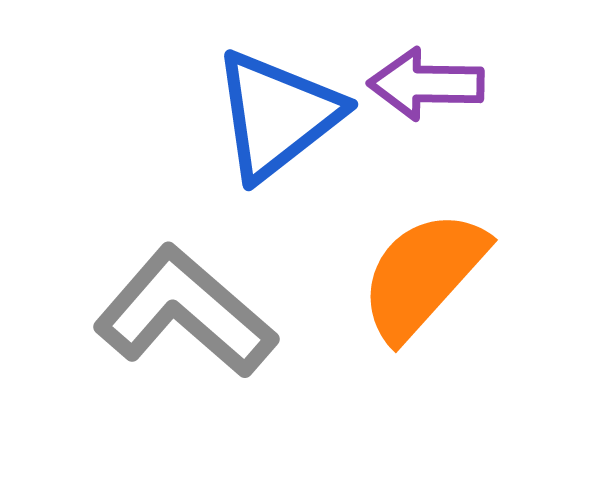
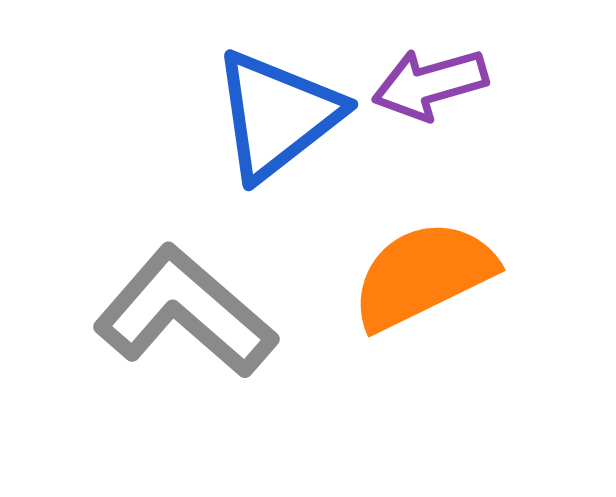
purple arrow: moved 4 px right; rotated 17 degrees counterclockwise
orange semicircle: rotated 22 degrees clockwise
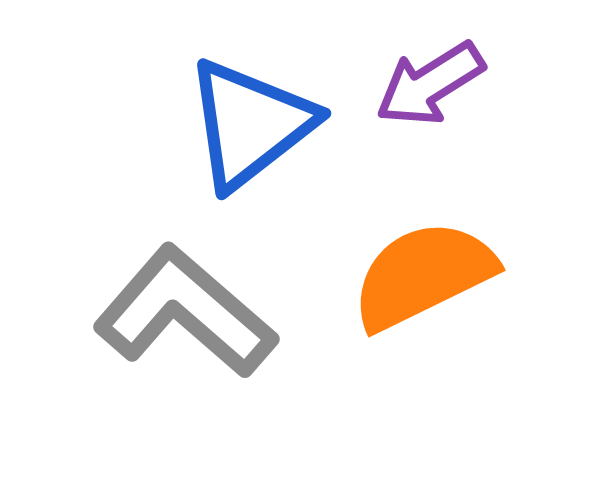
purple arrow: rotated 16 degrees counterclockwise
blue triangle: moved 27 px left, 9 px down
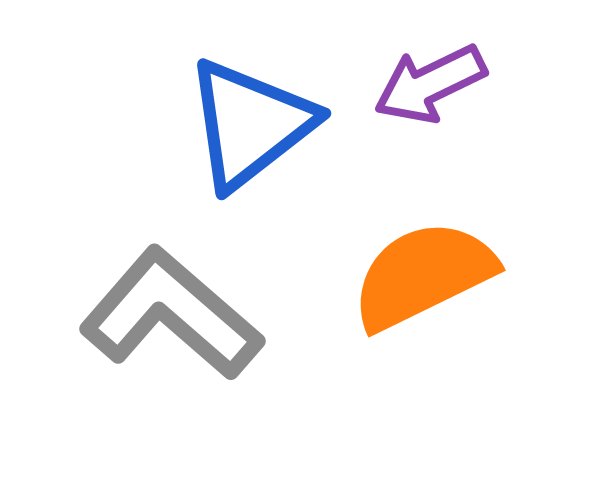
purple arrow: rotated 6 degrees clockwise
gray L-shape: moved 14 px left, 2 px down
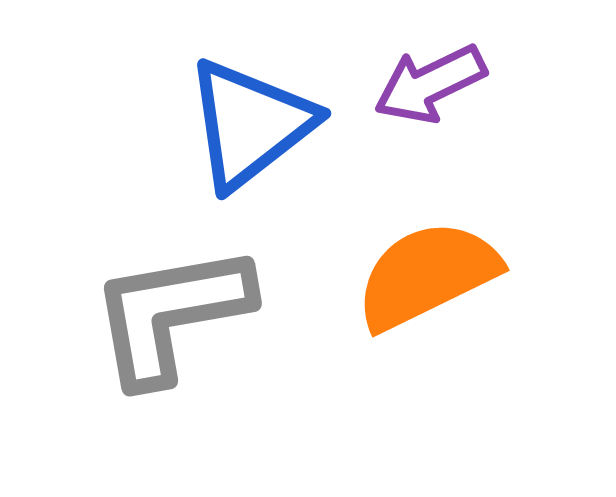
orange semicircle: moved 4 px right
gray L-shape: rotated 51 degrees counterclockwise
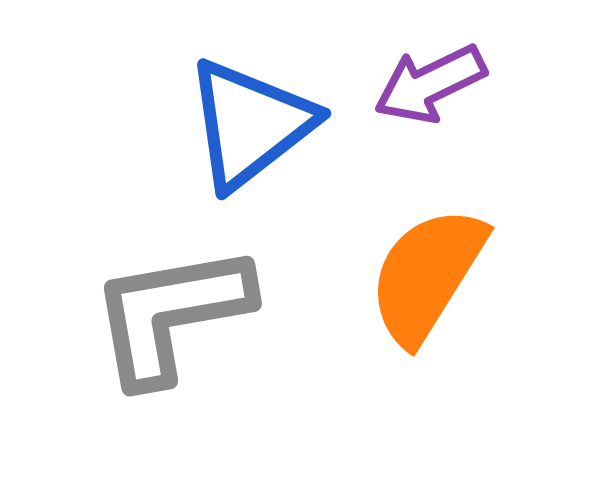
orange semicircle: rotated 32 degrees counterclockwise
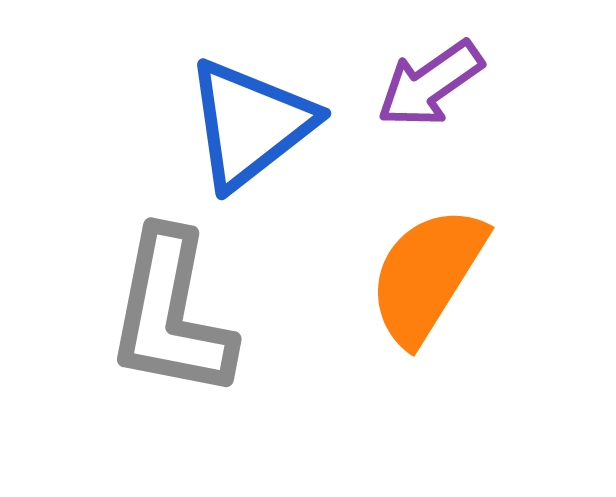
purple arrow: rotated 9 degrees counterclockwise
gray L-shape: rotated 69 degrees counterclockwise
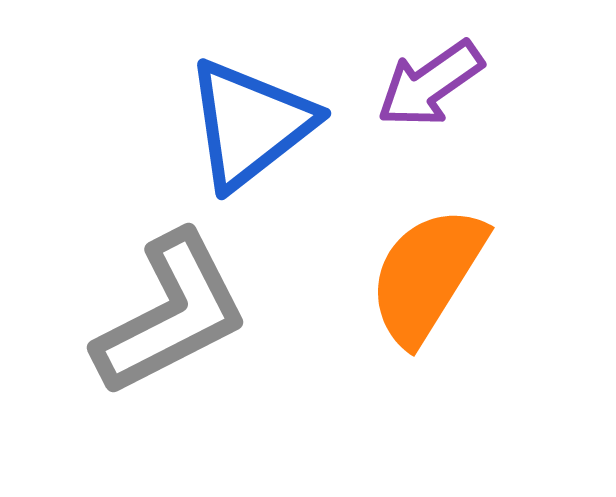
gray L-shape: rotated 128 degrees counterclockwise
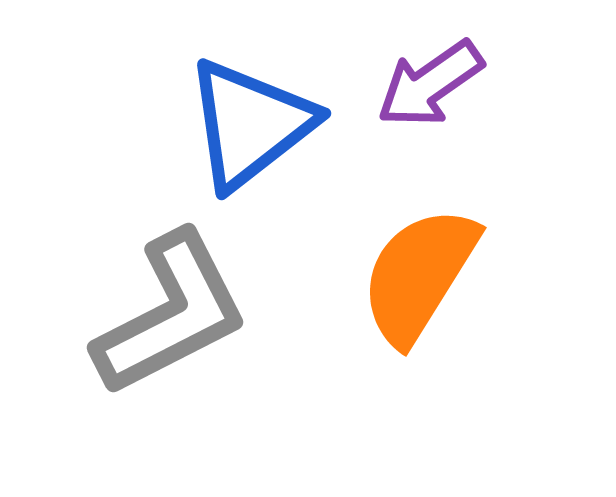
orange semicircle: moved 8 px left
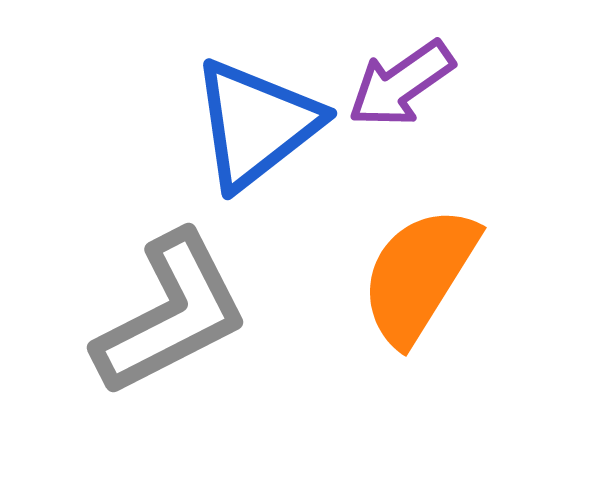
purple arrow: moved 29 px left
blue triangle: moved 6 px right
